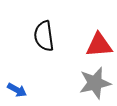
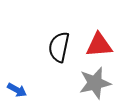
black semicircle: moved 15 px right, 11 px down; rotated 20 degrees clockwise
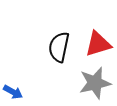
red triangle: moved 1 px left, 1 px up; rotated 12 degrees counterclockwise
blue arrow: moved 4 px left, 2 px down
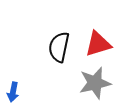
blue arrow: rotated 72 degrees clockwise
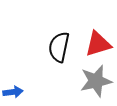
gray star: moved 1 px right, 2 px up
blue arrow: rotated 108 degrees counterclockwise
